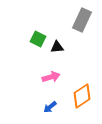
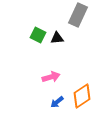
gray rectangle: moved 4 px left, 5 px up
green square: moved 4 px up
black triangle: moved 9 px up
blue arrow: moved 7 px right, 5 px up
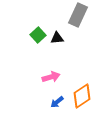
green square: rotated 21 degrees clockwise
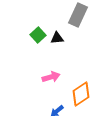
orange diamond: moved 1 px left, 2 px up
blue arrow: moved 9 px down
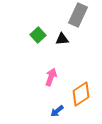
black triangle: moved 5 px right, 1 px down
pink arrow: rotated 54 degrees counterclockwise
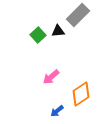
gray rectangle: rotated 20 degrees clockwise
black triangle: moved 4 px left, 8 px up
pink arrow: rotated 150 degrees counterclockwise
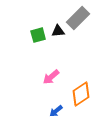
gray rectangle: moved 3 px down
green square: rotated 28 degrees clockwise
blue arrow: moved 1 px left
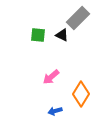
black triangle: moved 4 px right, 4 px down; rotated 32 degrees clockwise
green square: rotated 21 degrees clockwise
orange diamond: rotated 25 degrees counterclockwise
blue arrow: moved 1 px left; rotated 24 degrees clockwise
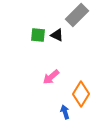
gray rectangle: moved 1 px left, 3 px up
black triangle: moved 5 px left
blue arrow: moved 10 px right, 1 px down; rotated 88 degrees clockwise
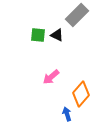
orange diamond: rotated 10 degrees clockwise
blue arrow: moved 2 px right, 2 px down
